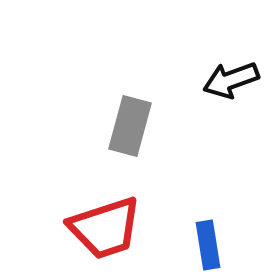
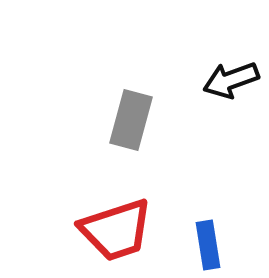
gray rectangle: moved 1 px right, 6 px up
red trapezoid: moved 11 px right, 2 px down
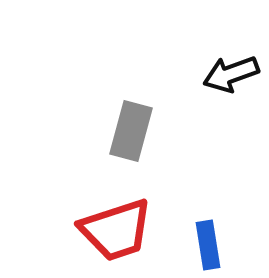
black arrow: moved 6 px up
gray rectangle: moved 11 px down
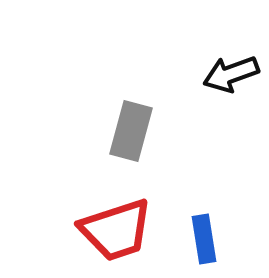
blue rectangle: moved 4 px left, 6 px up
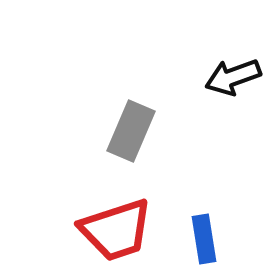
black arrow: moved 2 px right, 3 px down
gray rectangle: rotated 8 degrees clockwise
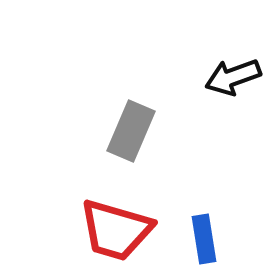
red trapezoid: rotated 34 degrees clockwise
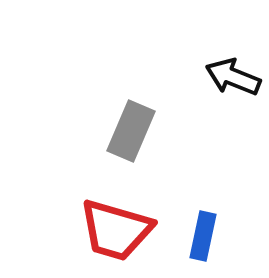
black arrow: rotated 42 degrees clockwise
blue rectangle: moved 1 px left, 3 px up; rotated 21 degrees clockwise
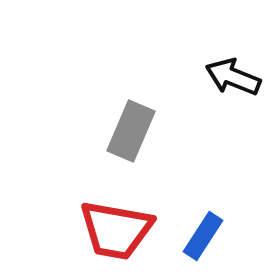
red trapezoid: rotated 6 degrees counterclockwise
blue rectangle: rotated 21 degrees clockwise
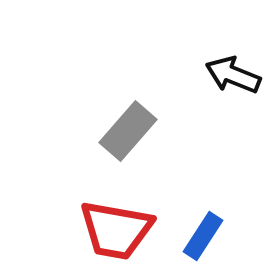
black arrow: moved 2 px up
gray rectangle: moved 3 px left; rotated 18 degrees clockwise
